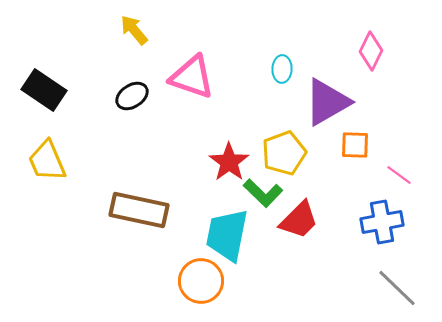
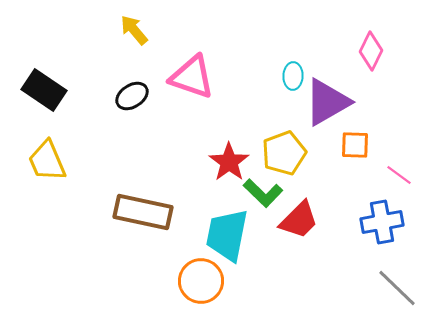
cyan ellipse: moved 11 px right, 7 px down
brown rectangle: moved 4 px right, 2 px down
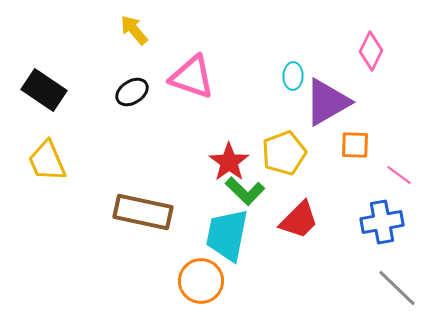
black ellipse: moved 4 px up
green L-shape: moved 18 px left, 2 px up
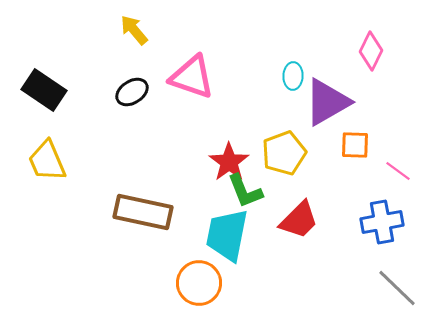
pink line: moved 1 px left, 4 px up
green L-shape: rotated 24 degrees clockwise
orange circle: moved 2 px left, 2 px down
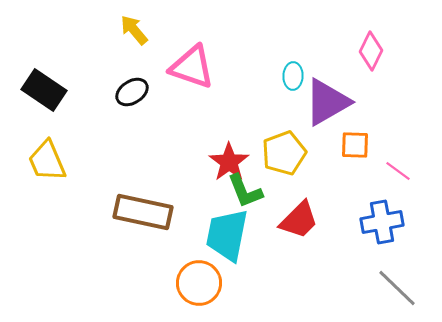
pink triangle: moved 10 px up
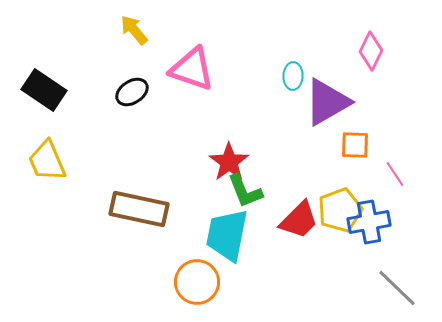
pink triangle: moved 2 px down
yellow pentagon: moved 56 px right, 57 px down
pink line: moved 3 px left, 3 px down; rotated 20 degrees clockwise
brown rectangle: moved 4 px left, 3 px up
blue cross: moved 13 px left
orange circle: moved 2 px left, 1 px up
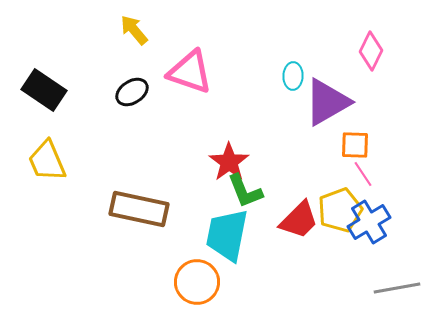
pink triangle: moved 2 px left, 3 px down
pink line: moved 32 px left
blue cross: rotated 21 degrees counterclockwise
gray line: rotated 54 degrees counterclockwise
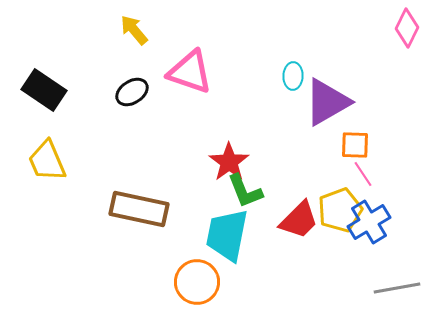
pink diamond: moved 36 px right, 23 px up
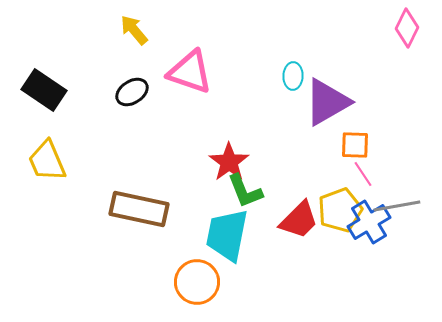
gray line: moved 82 px up
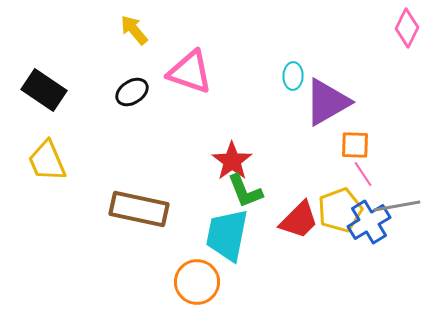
red star: moved 3 px right, 1 px up
